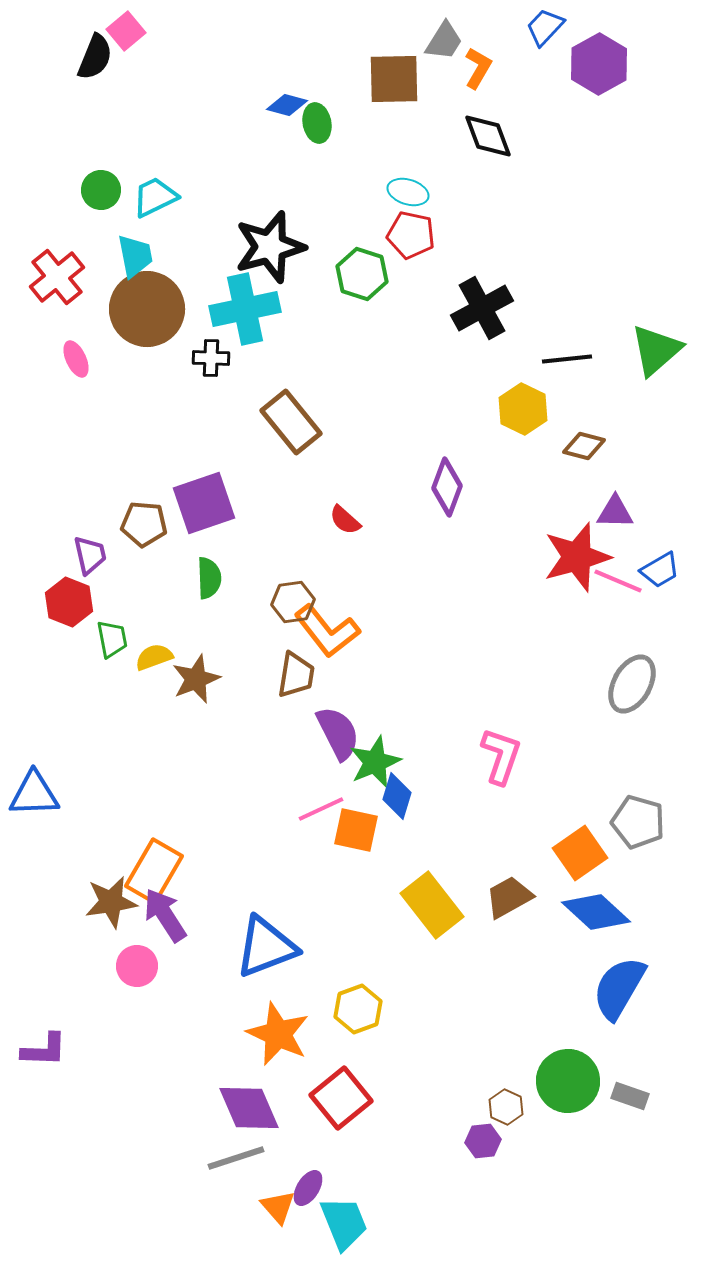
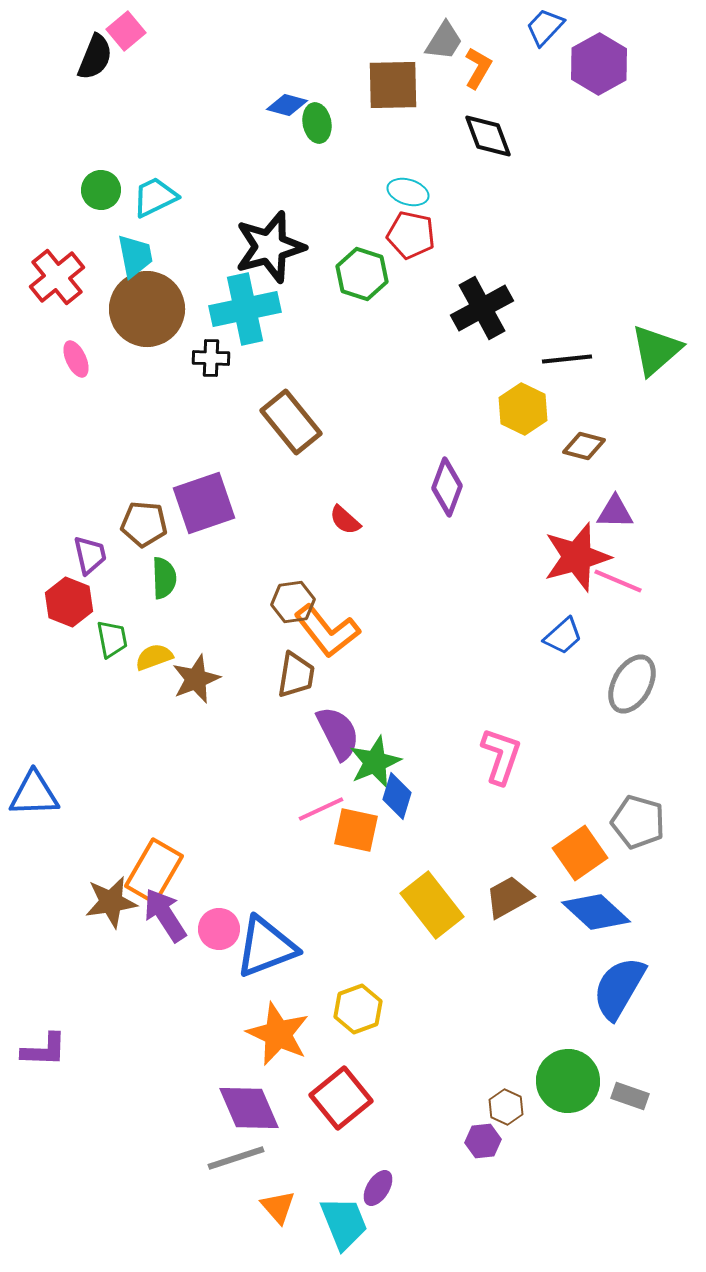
brown square at (394, 79): moved 1 px left, 6 px down
blue trapezoid at (660, 570): moved 97 px left, 66 px down; rotated 12 degrees counterclockwise
green semicircle at (209, 578): moved 45 px left
pink circle at (137, 966): moved 82 px right, 37 px up
purple ellipse at (308, 1188): moved 70 px right
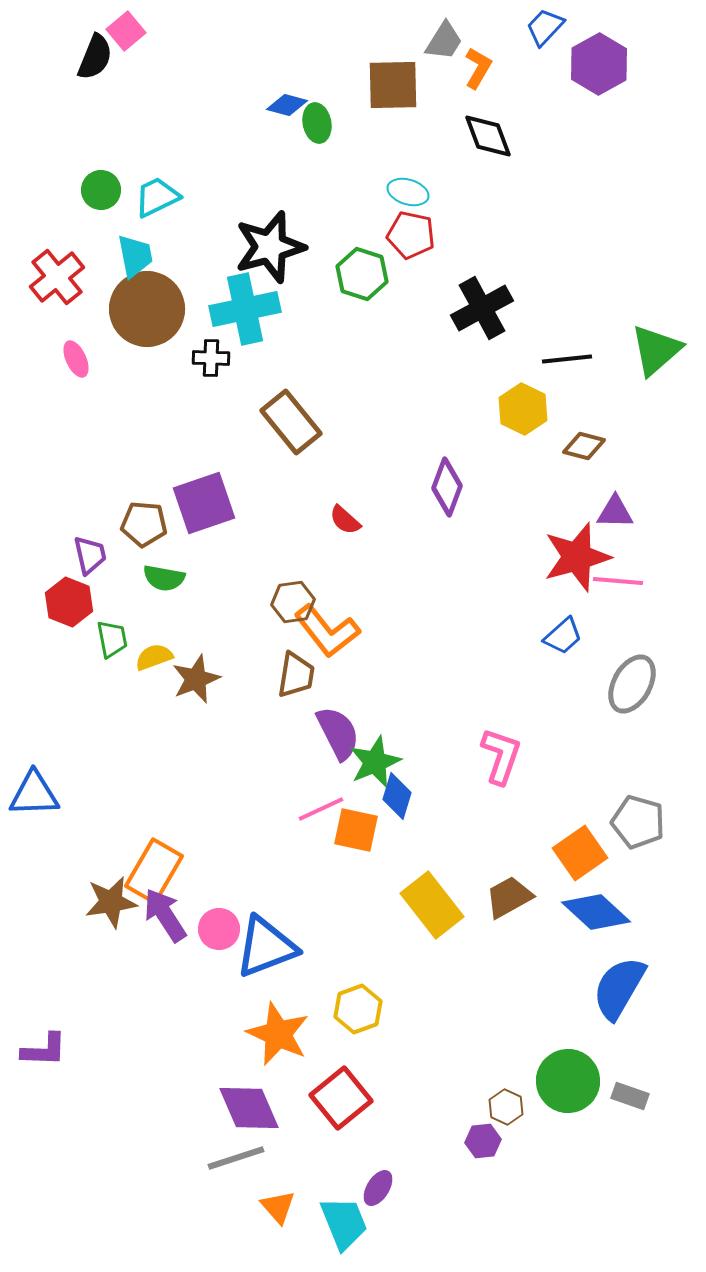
cyan trapezoid at (155, 197): moved 2 px right
green semicircle at (164, 578): rotated 102 degrees clockwise
pink line at (618, 581): rotated 18 degrees counterclockwise
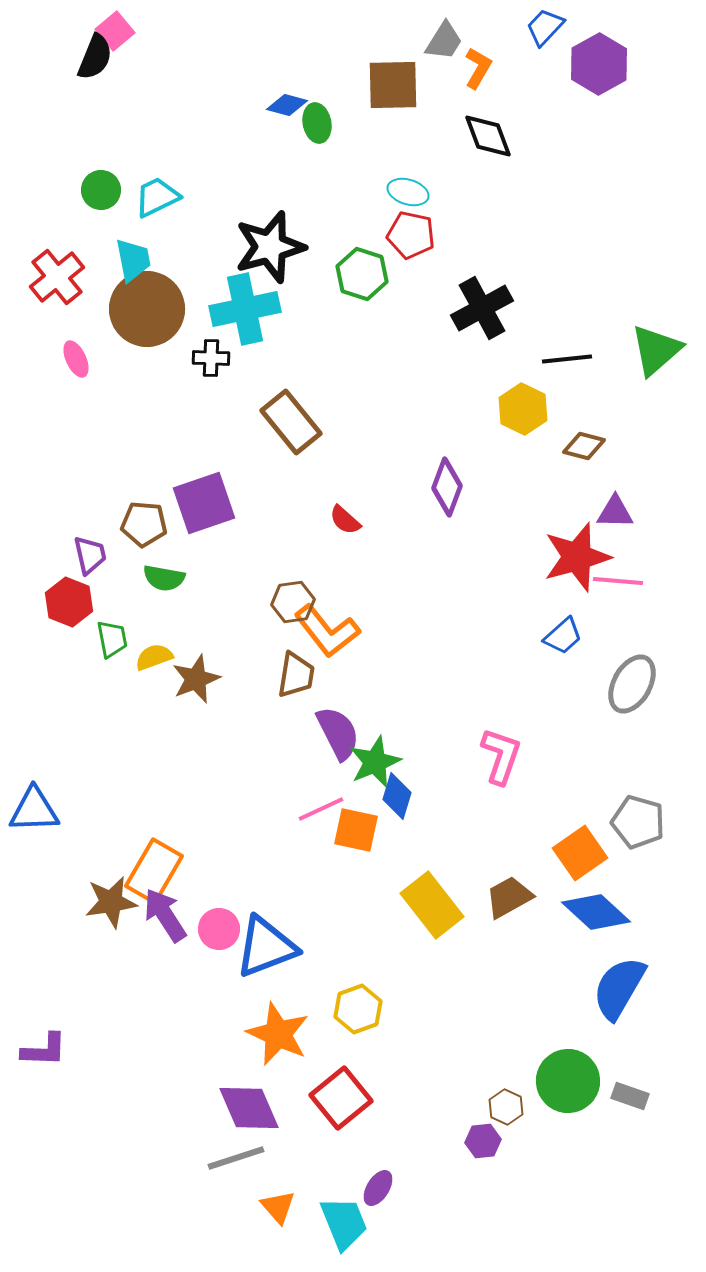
pink square at (126, 31): moved 11 px left
cyan trapezoid at (135, 256): moved 2 px left, 4 px down
blue triangle at (34, 794): moved 16 px down
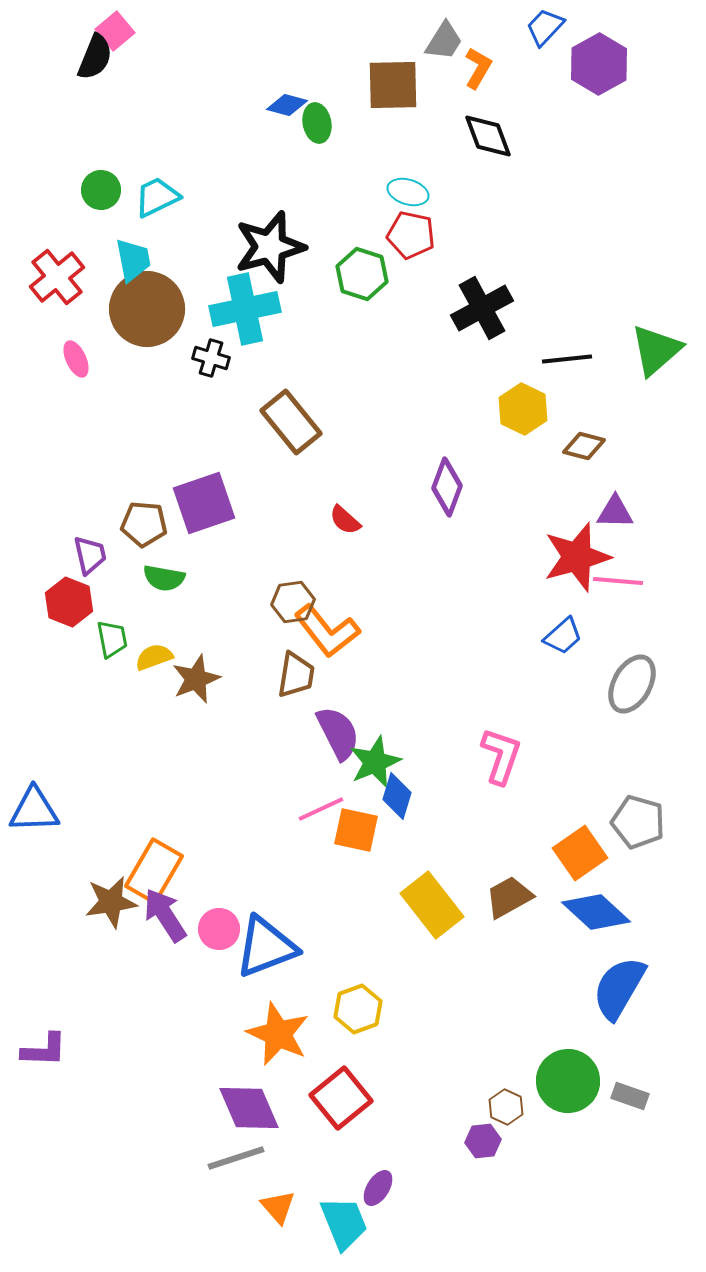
black cross at (211, 358): rotated 15 degrees clockwise
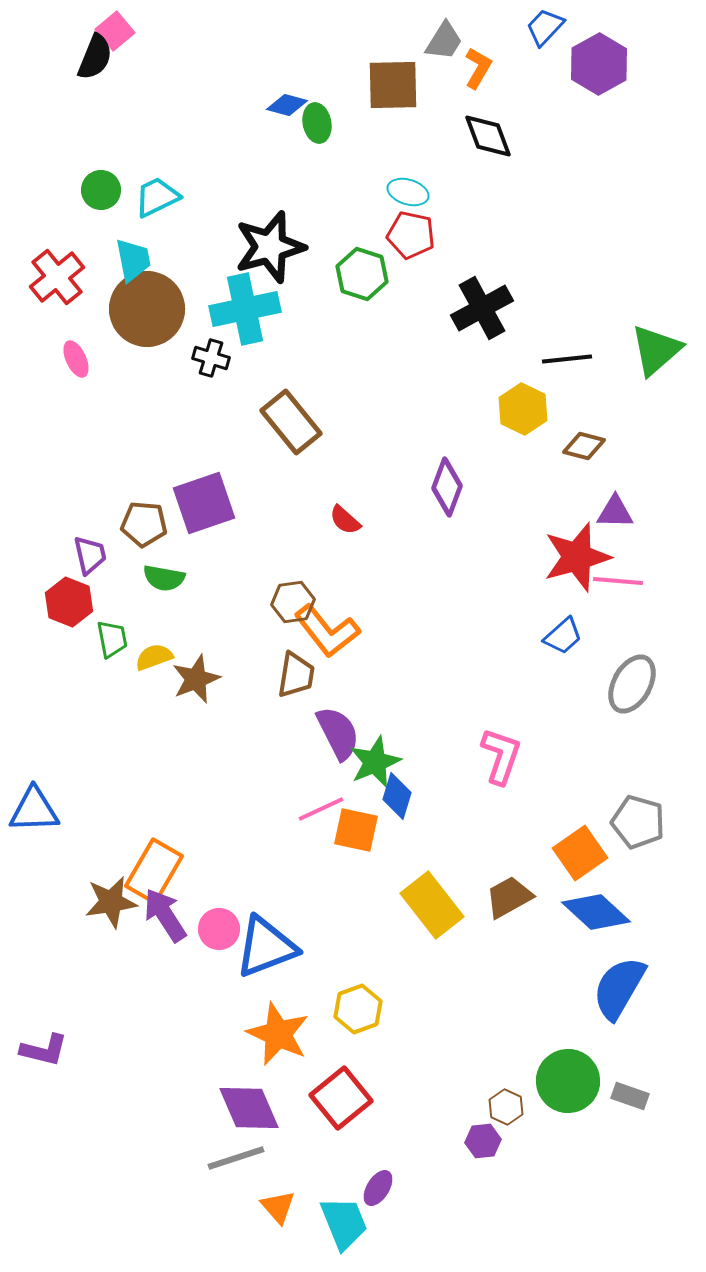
purple L-shape at (44, 1050): rotated 12 degrees clockwise
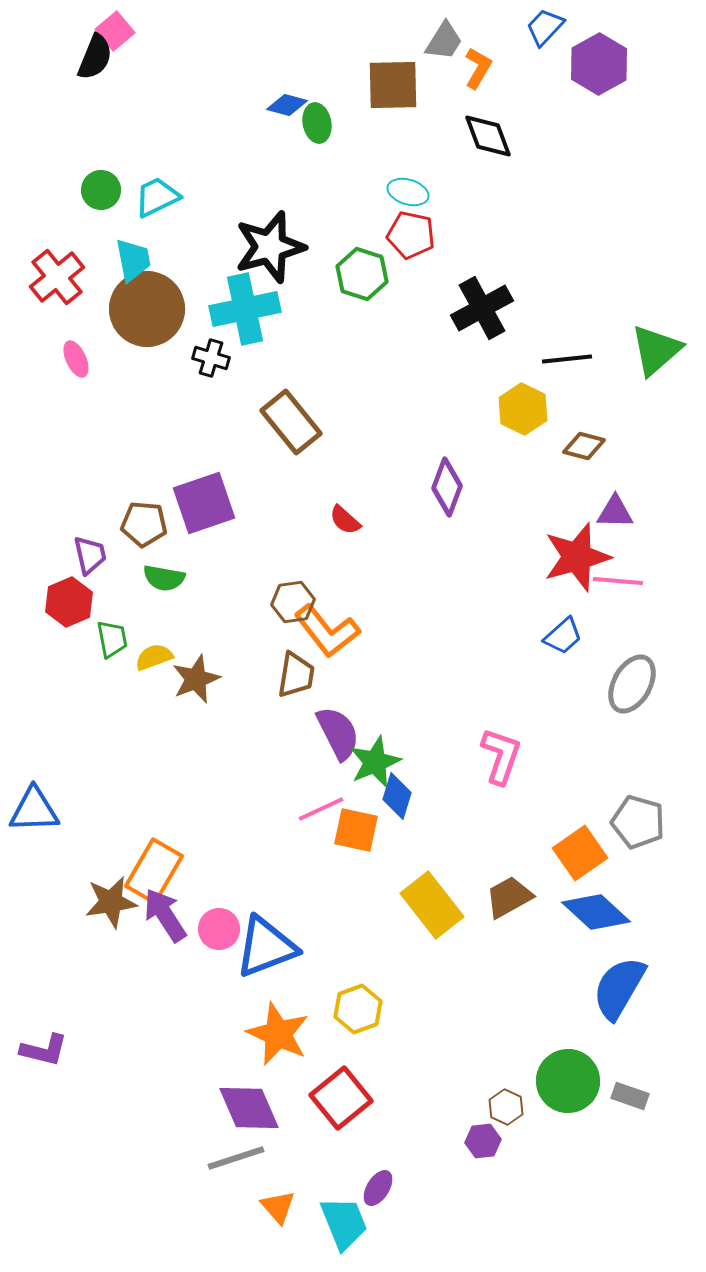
red hexagon at (69, 602): rotated 15 degrees clockwise
